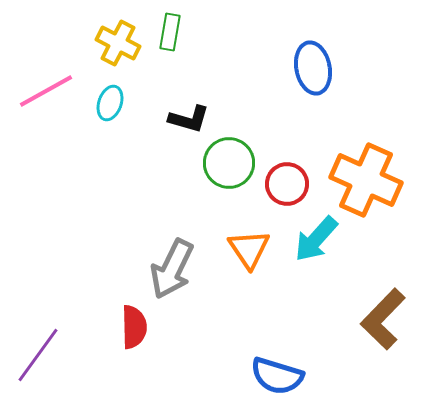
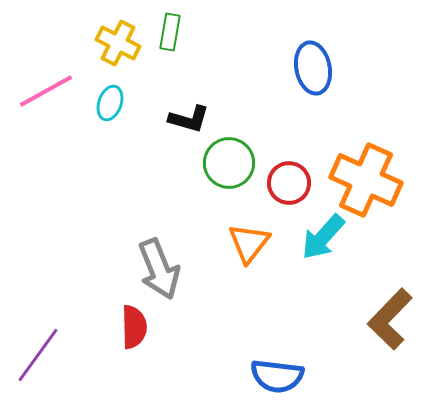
red circle: moved 2 px right, 1 px up
cyan arrow: moved 7 px right, 2 px up
orange triangle: moved 6 px up; rotated 12 degrees clockwise
gray arrow: moved 13 px left; rotated 48 degrees counterclockwise
brown L-shape: moved 7 px right
blue semicircle: rotated 10 degrees counterclockwise
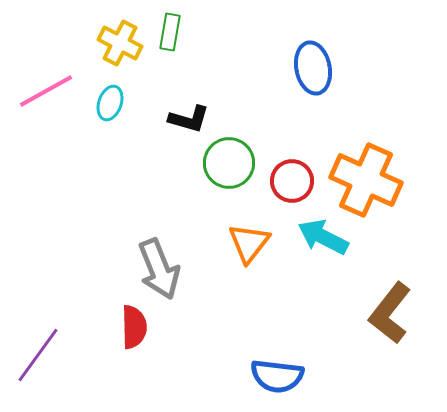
yellow cross: moved 2 px right
red circle: moved 3 px right, 2 px up
cyan arrow: rotated 75 degrees clockwise
brown L-shape: moved 6 px up; rotated 6 degrees counterclockwise
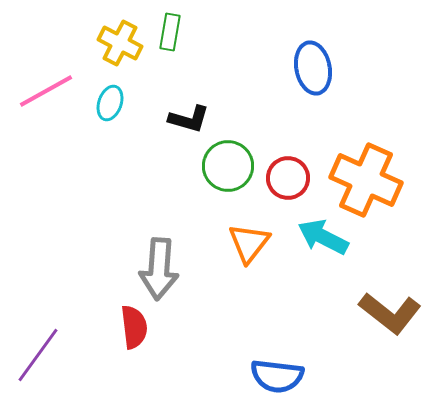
green circle: moved 1 px left, 3 px down
red circle: moved 4 px left, 3 px up
gray arrow: rotated 26 degrees clockwise
brown L-shape: rotated 90 degrees counterclockwise
red semicircle: rotated 6 degrees counterclockwise
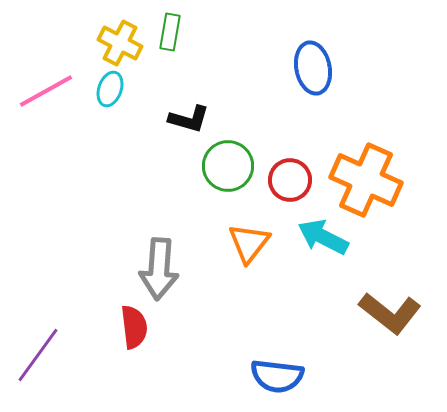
cyan ellipse: moved 14 px up
red circle: moved 2 px right, 2 px down
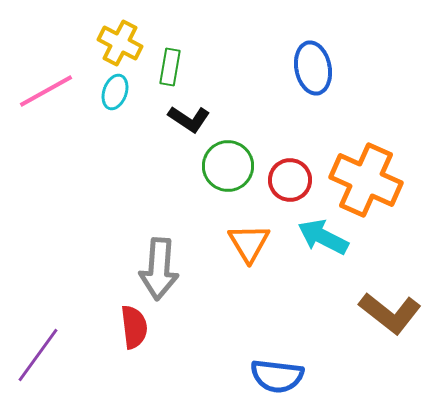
green rectangle: moved 35 px down
cyan ellipse: moved 5 px right, 3 px down
black L-shape: rotated 18 degrees clockwise
orange triangle: rotated 9 degrees counterclockwise
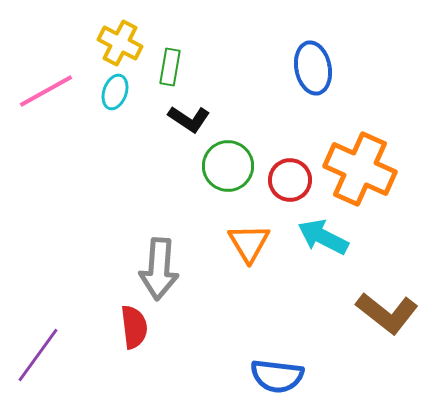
orange cross: moved 6 px left, 11 px up
brown L-shape: moved 3 px left
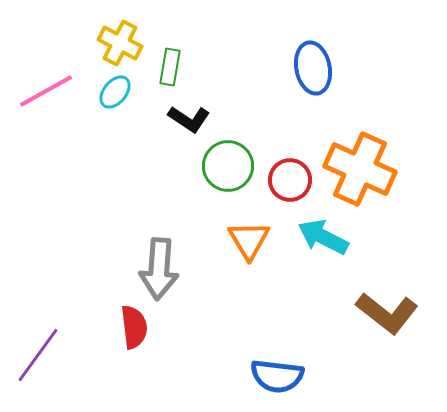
cyan ellipse: rotated 20 degrees clockwise
orange triangle: moved 3 px up
